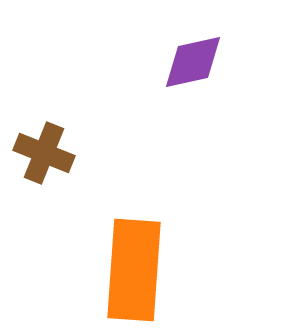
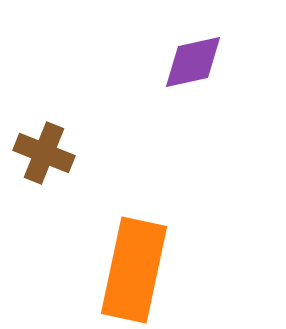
orange rectangle: rotated 8 degrees clockwise
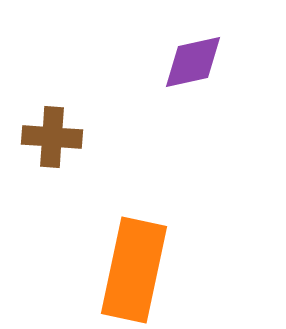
brown cross: moved 8 px right, 16 px up; rotated 18 degrees counterclockwise
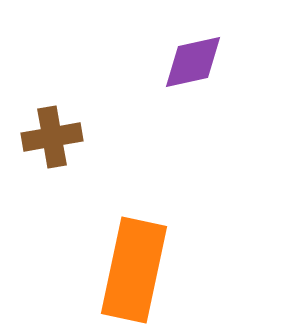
brown cross: rotated 14 degrees counterclockwise
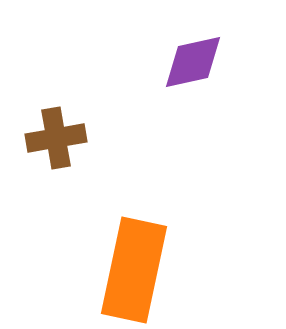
brown cross: moved 4 px right, 1 px down
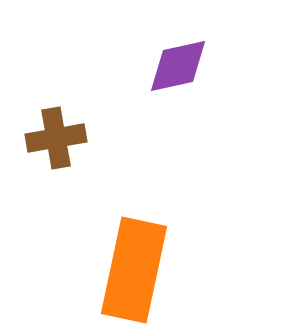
purple diamond: moved 15 px left, 4 px down
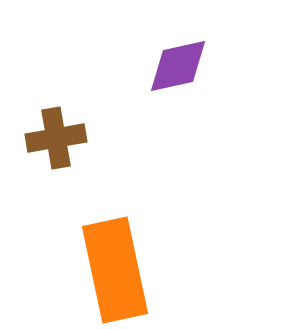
orange rectangle: moved 19 px left; rotated 24 degrees counterclockwise
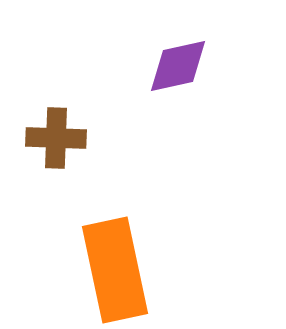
brown cross: rotated 12 degrees clockwise
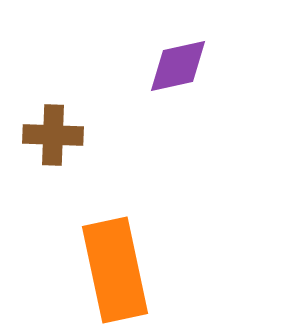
brown cross: moved 3 px left, 3 px up
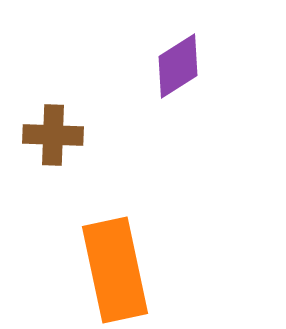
purple diamond: rotated 20 degrees counterclockwise
